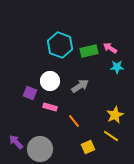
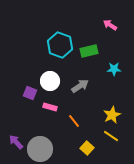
pink arrow: moved 23 px up
cyan star: moved 3 px left, 2 px down
yellow star: moved 3 px left
yellow square: moved 1 px left, 1 px down; rotated 24 degrees counterclockwise
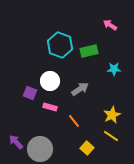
gray arrow: moved 3 px down
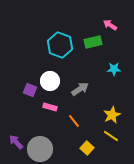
green rectangle: moved 4 px right, 9 px up
purple square: moved 3 px up
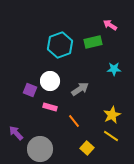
cyan hexagon: rotated 20 degrees clockwise
purple arrow: moved 9 px up
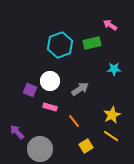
green rectangle: moved 1 px left, 1 px down
purple arrow: moved 1 px right, 1 px up
yellow square: moved 1 px left, 2 px up; rotated 16 degrees clockwise
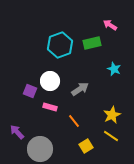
cyan star: rotated 24 degrees clockwise
purple square: moved 1 px down
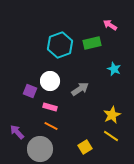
orange line: moved 23 px left, 5 px down; rotated 24 degrees counterclockwise
yellow square: moved 1 px left, 1 px down
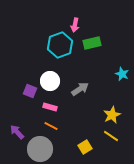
pink arrow: moved 35 px left; rotated 112 degrees counterclockwise
cyan star: moved 8 px right, 5 px down
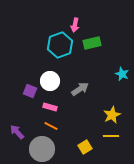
yellow line: rotated 35 degrees counterclockwise
gray circle: moved 2 px right
